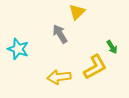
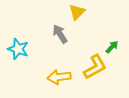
green arrow: rotated 104 degrees counterclockwise
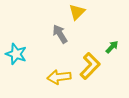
cyan star: moved 2 px left, 5 px down
yellow L-shape: moved 5 px left, 1 px up; rotated 16 degrees counterclockwise
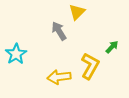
gray arrow: moved 1 px left, 3 px up
cyan star: rotated 20 degrees clockwise
yellow L-shape: rotated 16 degrees counterclockwise
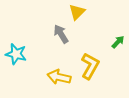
gray arrow: moved 2 px right, 3 px down
green arrow: moved 6 px right, 5 px up
cyan star: rotated 25 degrees counterclockwise
yellow arrow: rotated 20 degrees clockwise
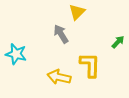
yellow L-shape: moved 1 px up; rotated 28 degrees counterclockwise
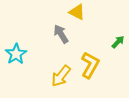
yellow triangle: rotated 48 degrees counterclockwise
cyan star: rotated 25 degrees clockwise
yellow L-shape: rotated 28 degrees clockwise
yellow arrow: moved 2 px right, 1 px up; rotated 65 degrees counterclockwise
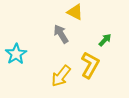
yellow triangle: moved 2 px left
green arrow: moved 13 px left, 2 px up
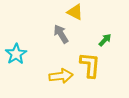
yellow L-shape: rotated 24 degrees counterclockwise
yellow arrow: rotated 135 degrees counterclockwise
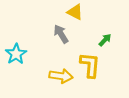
yellow arrow: rotated 15 degrees clockwise
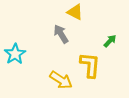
green arrow: moved 5 px right, 1 px down
cyan star: moved 1 px left
yellow arrow: moved 4 px down; rotated 25 degrees clockwise
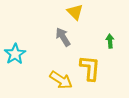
yellow triangle: rotated 18 degrees clockwise
gray arrow: moved 2 px right, 3 px down
green arrow: rotated 48 degrees counterclockwise
yellow L-shape: moved 3 px down
